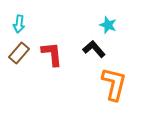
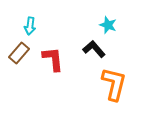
cyan arrow: moved 11 px right, 2 px down
red L-shape: moved 1 px right, 5 px down
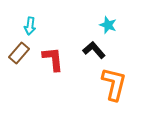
black L-shape: moved 1 px down
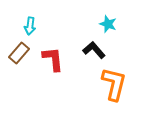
cyan star: moved 1 px up
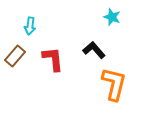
cyan star: moved 4 px right, 7 px up
brown rectangle: moved 4 px left, 3 px down
